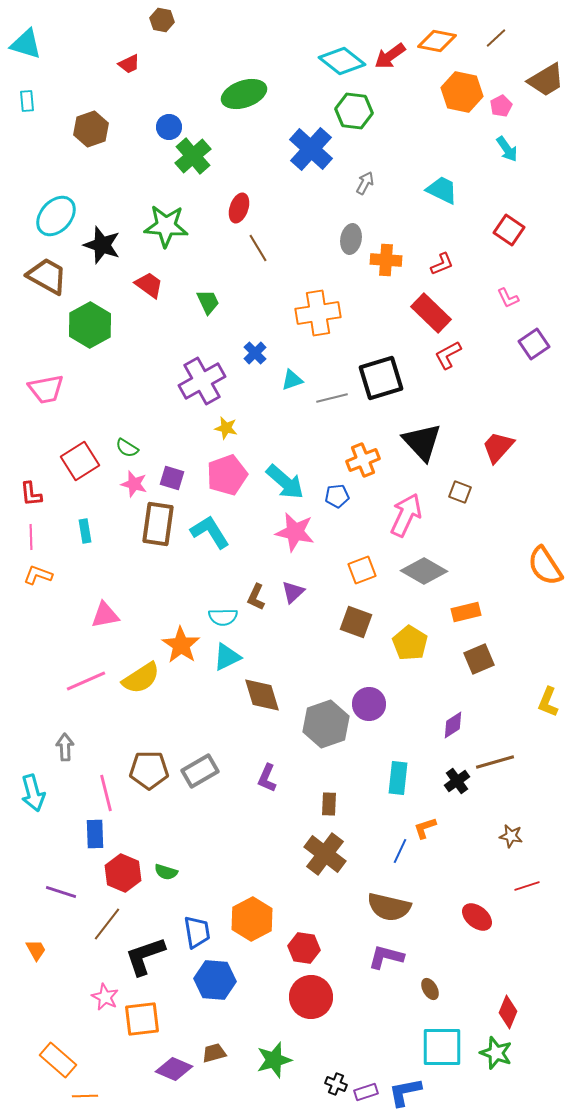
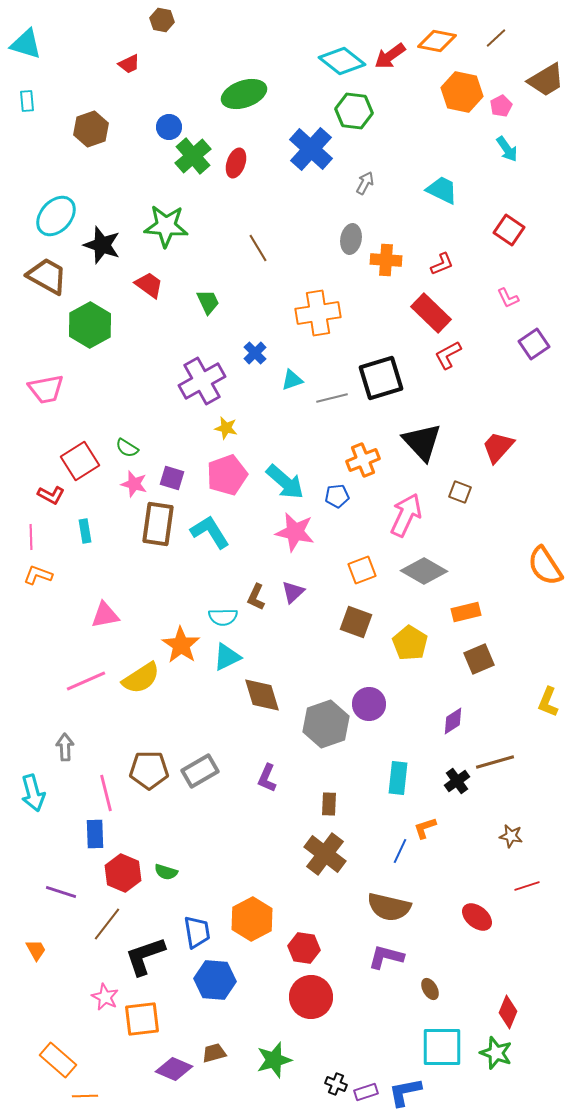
red ellipse at (239, 208): moved 3 px left, 45 px up
red L-shape at (31, 494): moved 20 px right, 1 px down; rotated 56 degrees counterclockwise
purple diamond at (453, 725): moved 4 px up
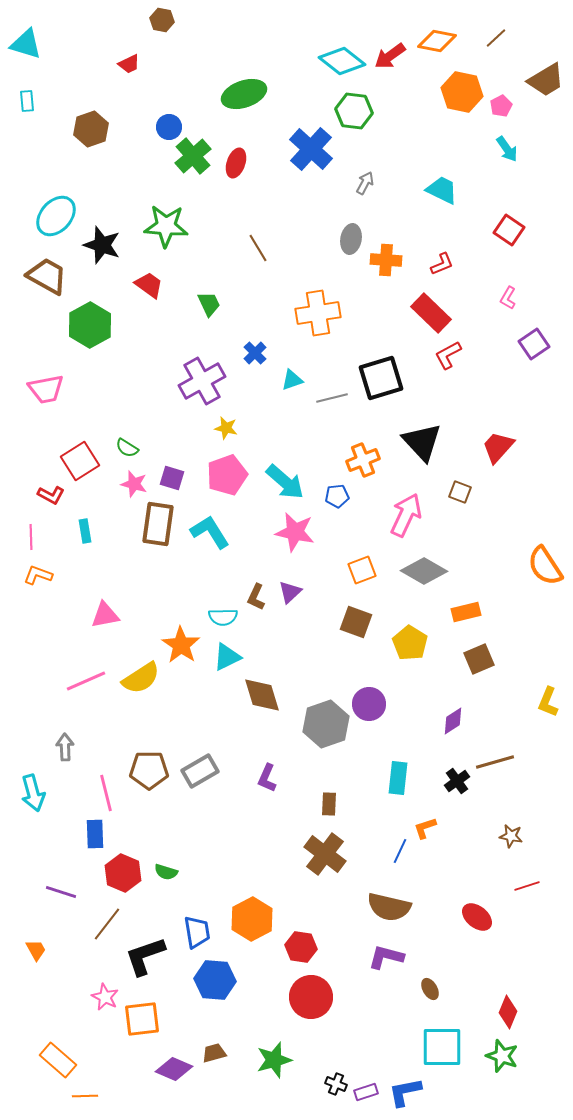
pink L-shape at (508, 298): rotated 55 degrees clockwise
green trapezoid at (208, 302): moved 1 px right, 2 px down
purple triangle at (293, 592): moved 3 px left
red hexagon at (304, 948): moved 3 px left, 1 px up
green star at (496, 1053): moved 6 px right, 3 px down
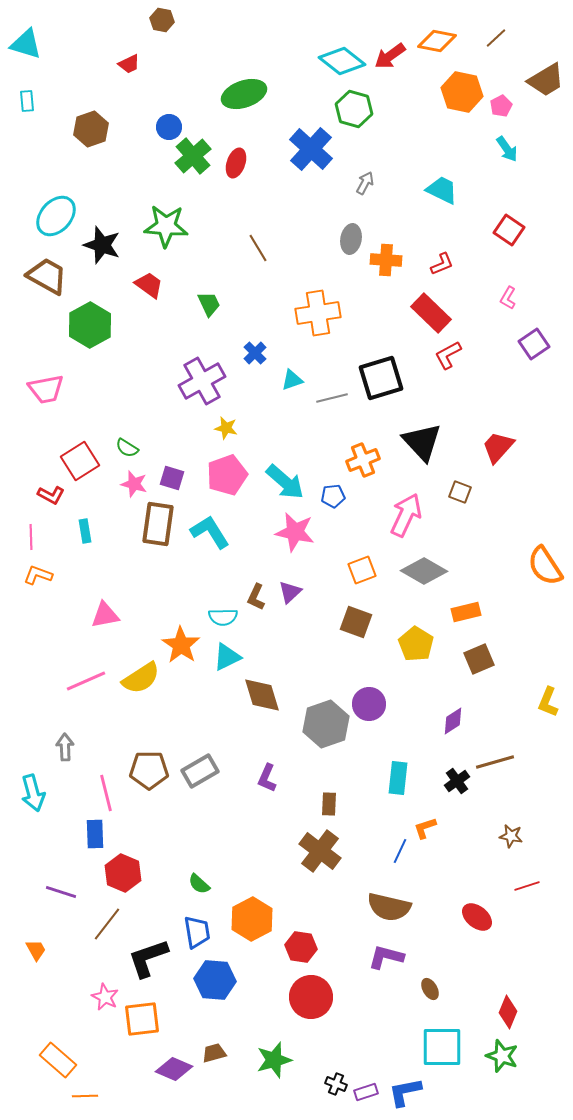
green hexagon at (354, 111): moved 2 px up; rotated 9 degrees clockwise
blue pentagon at (337, 496): moved 4 px left
yellow pentagon at (410, 643): moved 6 px right, 1 px down
brown cross at (325, 854): moved 5 px left, 3 px up
green semicircle at (166, 872): moved 33 px right, 12 px down; rotated 25 degrees clockwise
black L-shape at (145, 956): moved 3 px right, 2 px down
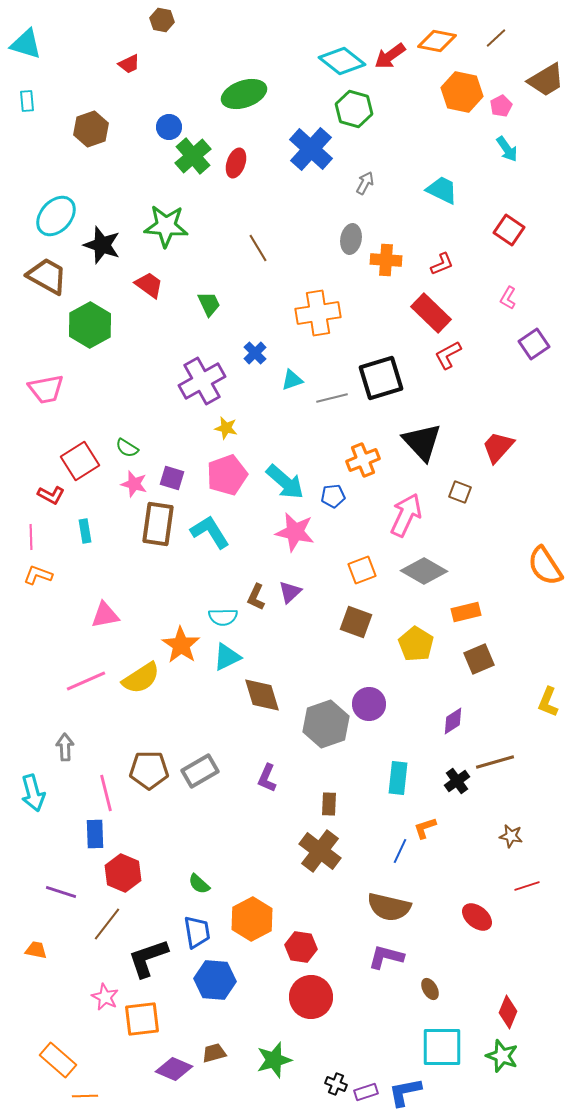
orange trapezoid at (36, 950): rotated 50 degrees counterclockwise
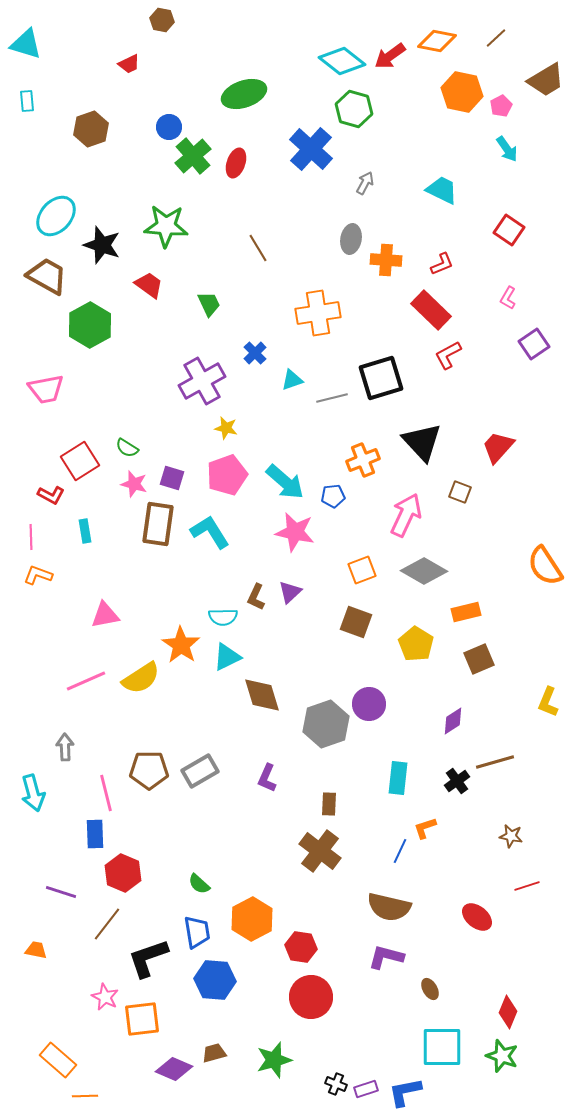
red rectangle at (431, 313): moved 3 px up
purple rectangle at (366, 1092): moved 3 px up
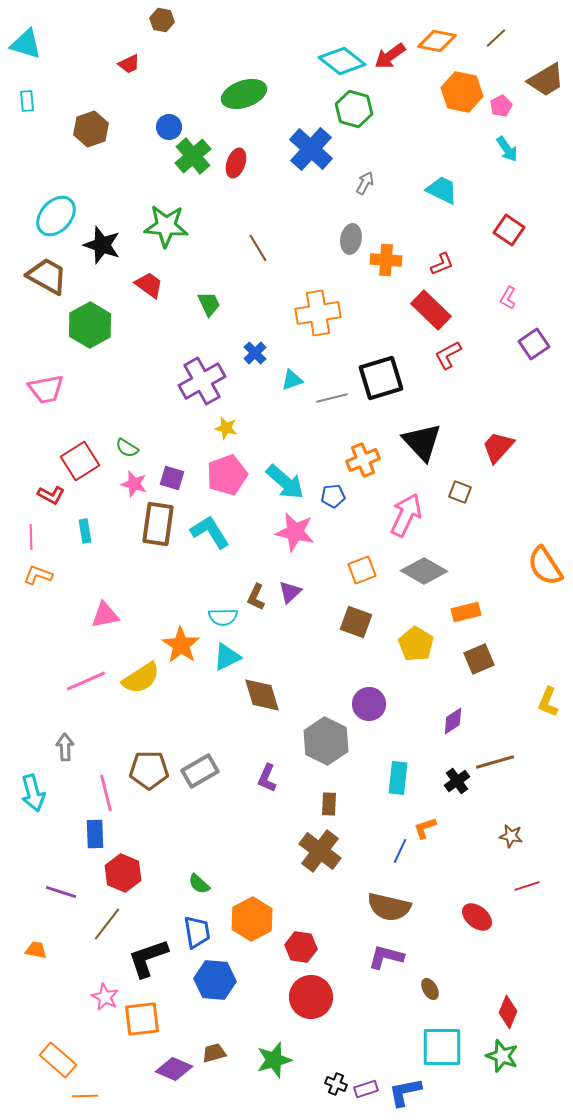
gray hexagon at (326, 724): moved 17 px down; rotated 15 degrees counterclockwise
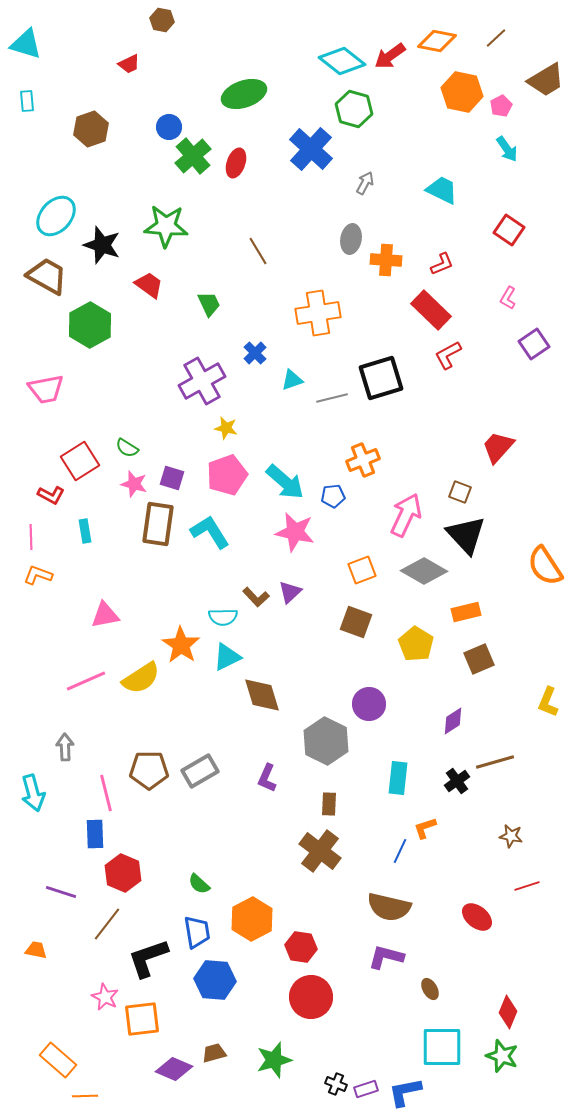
brown line at (258, 248): moved 3 px down
black triangle at (422, 442): moved 44 px right, 93 px down
brown L-shape at (256, 597): rotated 68 degrees counterclockwise
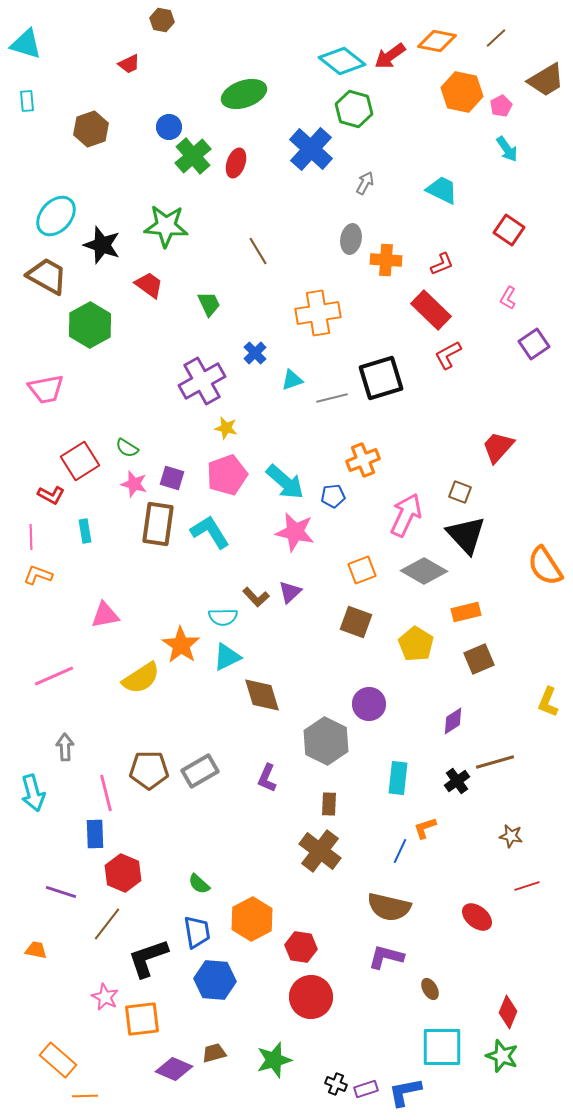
pink line at (86, 681): moved 32 px left, 5 px up
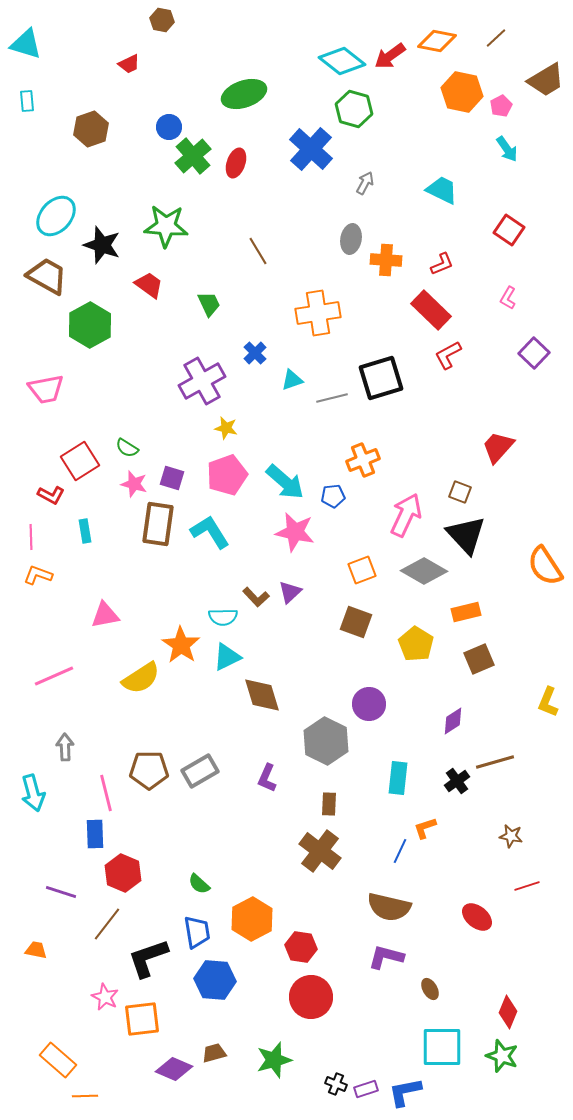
purple square at (534, 344): moved 9 px down; rotated 12 degrees counterclockwise
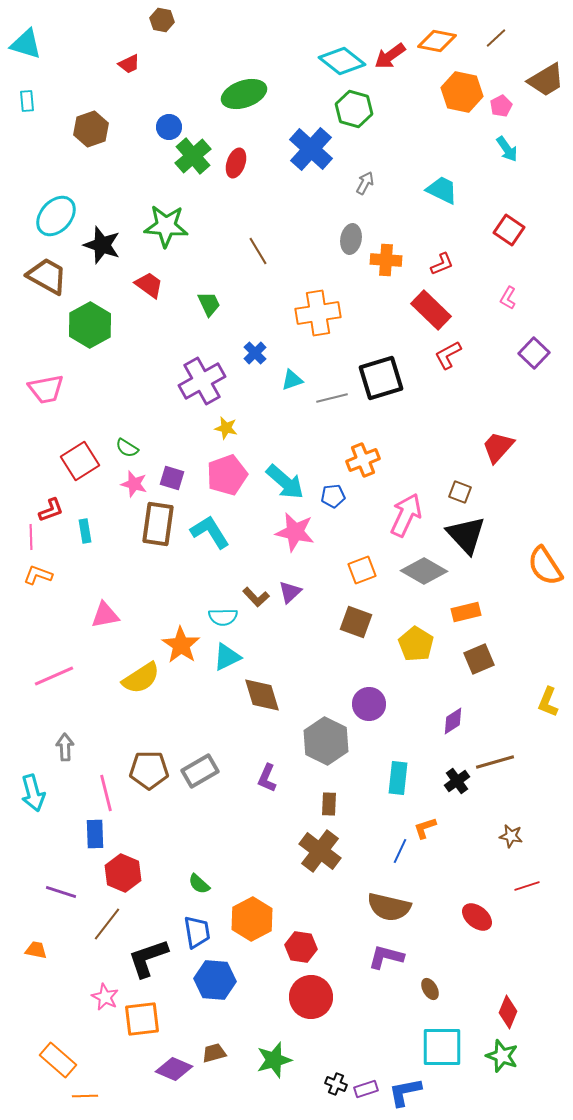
red L-shape at (51, 495): moved 15 px down; rotated 48 degrees counterclockwise
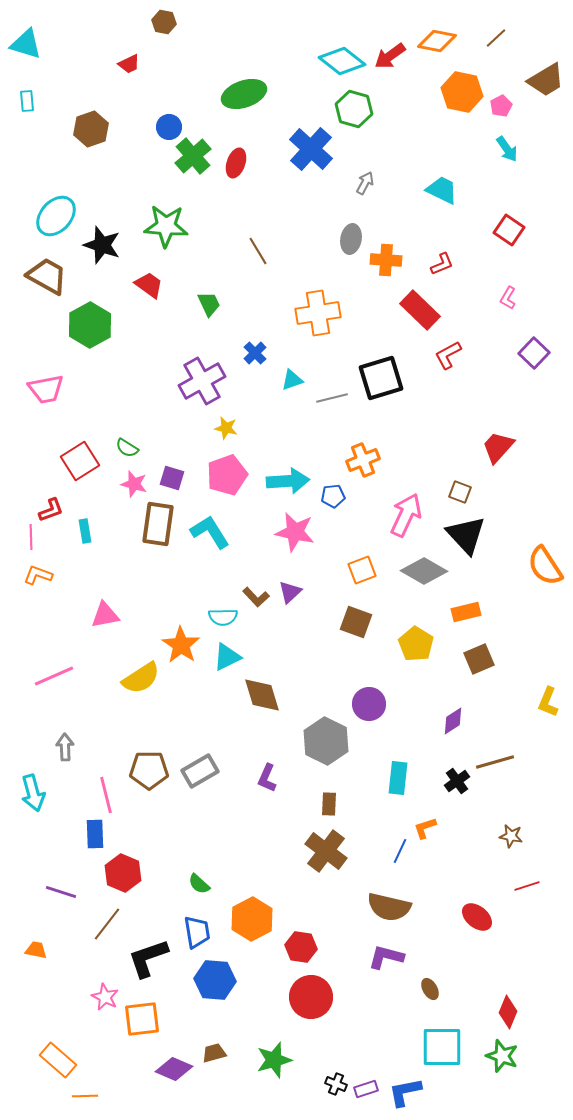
brown hexagon at (162, 20): moved 2 px right, 2 px down
red rectangle at (431, 310): moved 11 px left
cyan arrow at (285, 482): moved 3 px right, 1 px up; rotated 45 degrees counterclockwise
pink line at (106, 793): moved 2 px down
brown cross at (320, 851): moved 6 px right
